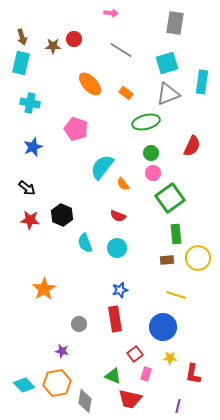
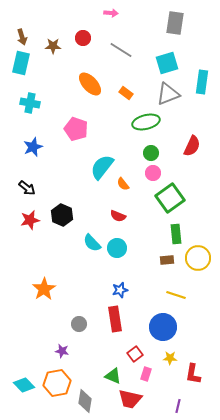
red circle at (74, 39): moved 9 px right, 1 px up
red star at (30, 220): rotated 18 degrees counterclockwise
cyan semicircle at (85, 243): moved 7 px right; rotated 24 degrees counterclockwise
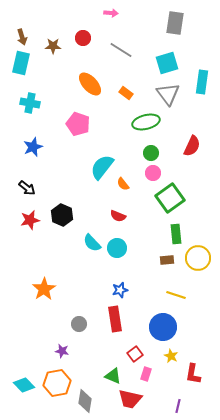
gray triangle at (168, 94): rotated 45 degrees counterclockwise
pink pentagon at (76, 129): moved 2 px right, 5 px up
yellow star at (170, 358): moved 1 px right, 2 px up; rotated 24 degrees clockwise
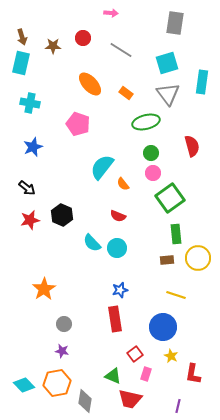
red semicircle at (192, 146): rotated 40 degrees counterclockwise
gray circle at (79, 324): moved 15 px left
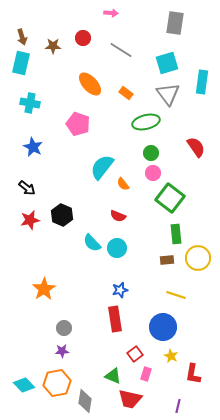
red semicircle at (192, 146): moved 4 px right, 1 px down; rotated 20 degrees counterclockwise
blue star at (33, 147): rotated 24 degrees counterclockwise
green square at (170, 198): rotated 16 degrees counterclockwise
gray circle at (64, 324): moved 4 px down
purple star at (62, 351): rotated 16 degrees counterclockwise
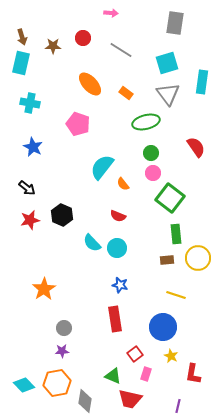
blue star at (120, 290): moved 5 px up; rotated 28 degrees clockwise
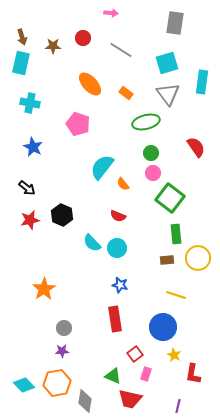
yellow star at (171, 356): moved 3 px right, 1 px up
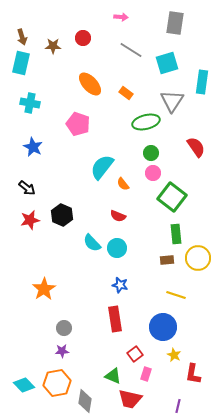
pink arrow at (111, 13): moved 10 px right, 4 px down
gray line at (121, 50): moved 10 px right
gray triangle at (168, 94): moved 4 px right, 7 px down; rotated 10 degrees clockwise
green square at (170, 198): moved 2 px right, 1 px up
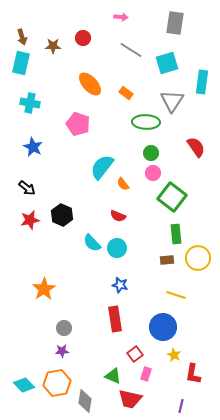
green ellipse at (146, 122): rotated 16 degrees clockwise
purple line at (178, 406): moved 3 px right
